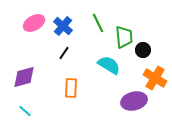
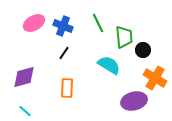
blue cross: rotated 18 degrees counterclockwise
orange rectangle: moved 4 px left
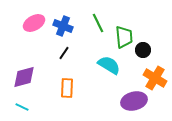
cyan line: moved 3 px left, 4 px up; rotated 16 degrees counterclockwise
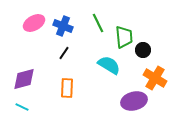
purple diamond: moved 2 px down
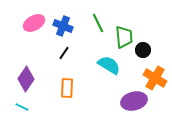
purple diamond: moved 2 px right; rotated 40 degrees counterclockwise
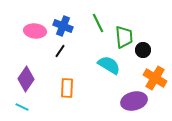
pink ellipse: moved 1 px right, 8 px down; rotated 35 degrees clockwise
black line: moved 4 px left, 2 px up
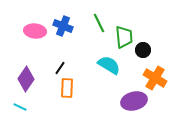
green line: moved 1 px right
black line: moved 17 px down
cyan line: moved 2 px left
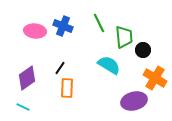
purple diamond: moved 1 px right, 1 px up; rotated 20 degrees clockwise
cyan line: moved 3 px right
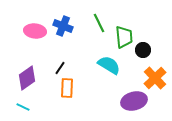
orange cross: rotated 15 degrees clockwise
